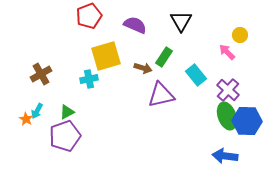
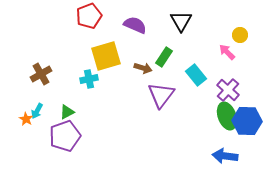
purple triangle: rotated 40 degrees counterclockwise
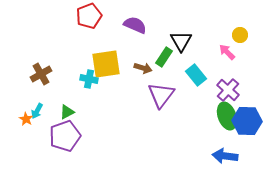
black triangle: moved 20 px down
yellow square: moved 8 px down; rotated 8 degrees clockwise
cyan cross: rotated 24 degrees clockwise
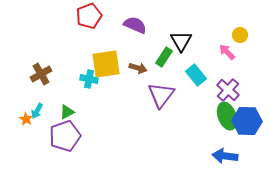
brown arrow: moved 5 px left
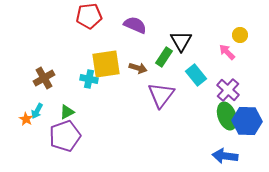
red pentagon: rotated 15 degrees clockwise
brown cross: moved 3 px right, 4 px down
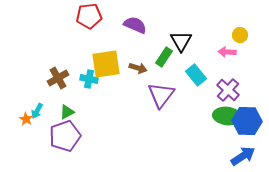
pink arrow: rotated 42 degrees counterclockwise
brown cross: moved 14 px right
green ellipse: rotated 64 degrees counterclockwise
blue arrow: moved 18 px right; rotated 140 degrees clockwise
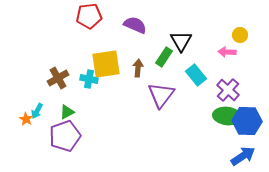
brown arrow: rotated 102 degrees counterclockwise
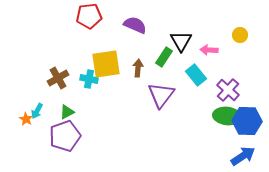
pink arrow: moved 18 px left, 2 px up
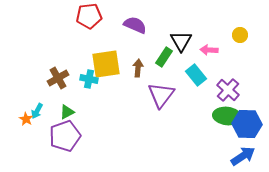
blue hexagon: moved 3 px down
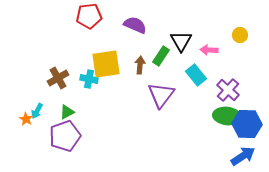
green rectangle: moved 3 px left, 1 px up
brown arrow: moved 2 px right, 3 px up
